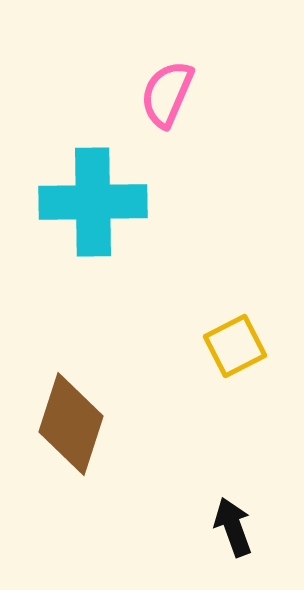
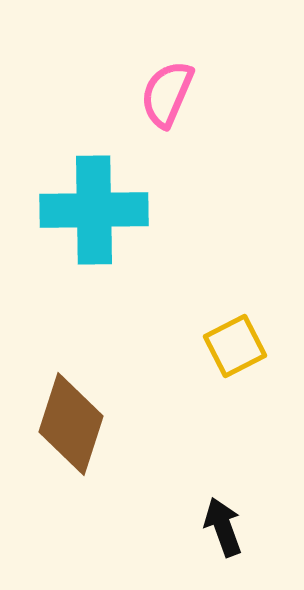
cyan cross: moved 1 px right, 8 px down
black arrow: moved 10 px left
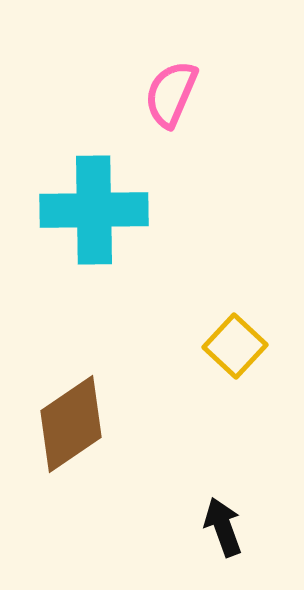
pink semicircle: moved 4 px right
yellow square: rotated 20 degrees counterclockwise
brown diamond: rotated 38 degrees clockwise
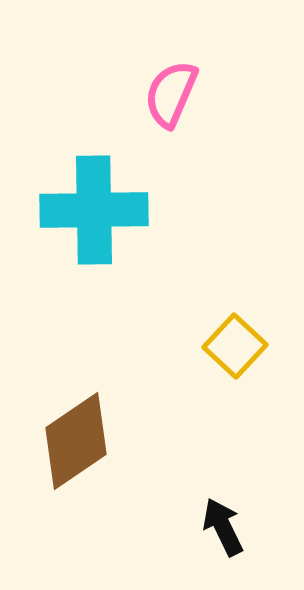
brown diamond: moved 5 px right, 17 px down
black arrow: rotated 6 degrees counterclockwise
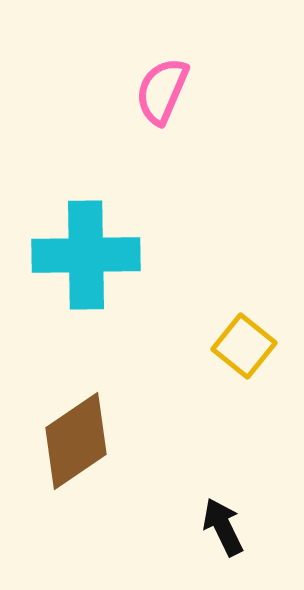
pink semicircle: moved 9 px left, 3 px up
cyan cross: moved 8 px left, 45 px down
yellow square: moved 9 px right; rotated 4 degrees counterclockwise
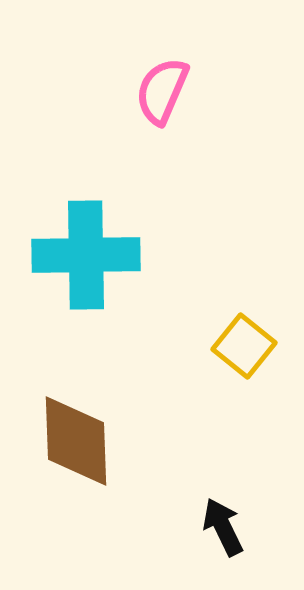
brown diamond: rotated 58 degrees counterclockwise
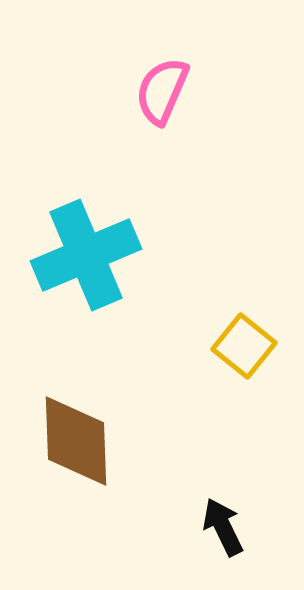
cyan cross: rotated 22 degrees counterclockwise
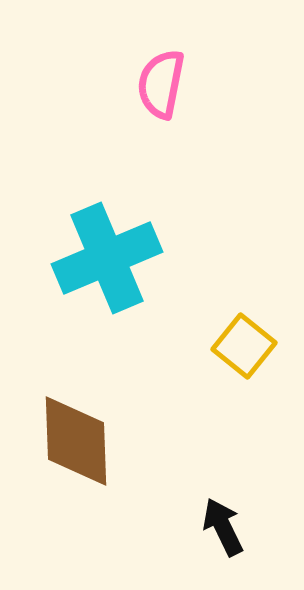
pink semicircle: moved 1 px left, 7 px up; rotated 12 degrees counterclockwise
cyan cross: moved 21 px right, 3 px down
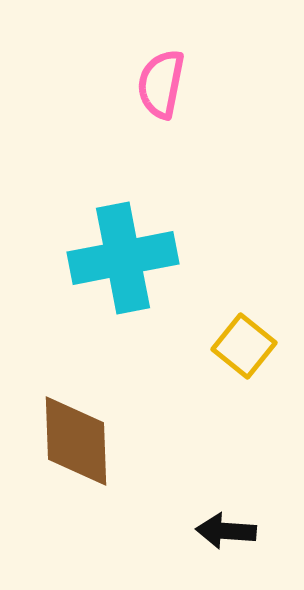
cyan cross: moved 16 px right; rotated 12 degrees clockwise
black arrow: moved 3 px right, 4 px down; rotated 60 degrees counterclockwise
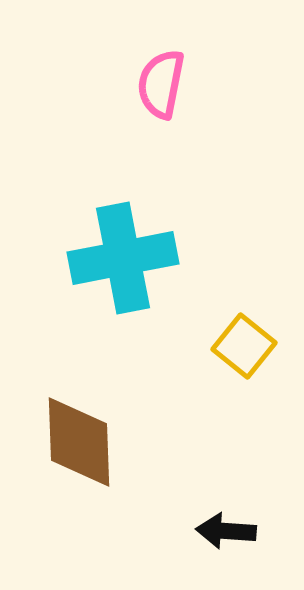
brown diamond: moved 3 px right, 1 px down
